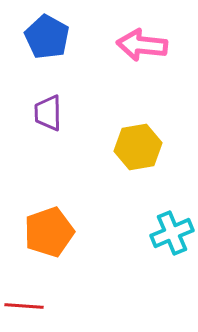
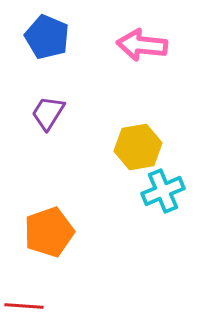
blue pentagon: rotated 6 degrees counterclockwise
purple trapezoid: rotated 33 degrees clockwise
cyan cross: moved 9 px left, 42 px up
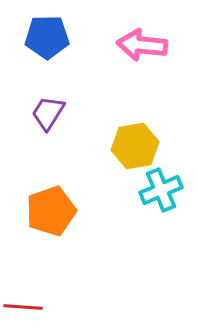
blue pentagon: rotated 24 degrees counterclockwise
yellow hexagon: moved 3 px left, 1 px up
cyan cross: moved 2 px left, 1 px up
orange pentagon: moved 2 px right, 21 px up
red line: moved 1 px left, 1 px down
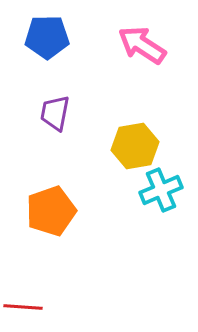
pink arrow: rotated 27 degrees clockwise
purple trapezoid: moved 7 px right; rotated 21 degrees counterclockwise
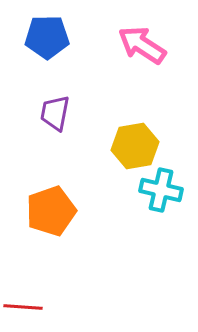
cyan cross: rotated 36 degrees clockwise
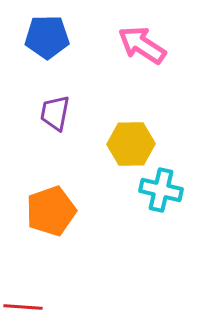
yellow hexagon: moved 4 px left, 2 px up; rotated 9 degrees clockwise
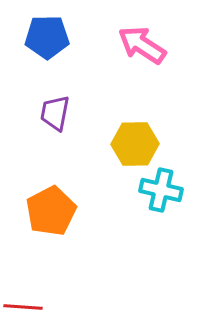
yellow hexagon: moved 4 px right
orange pentagon: rotated 9 degrees counterclockwise
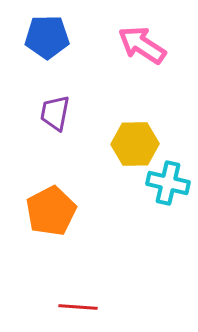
cyan cross: moved 7 px right, 7 px up
red line: moved 55 px right
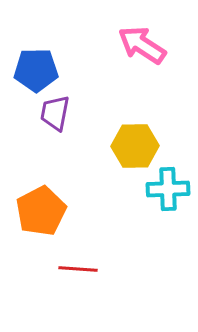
blue pentagon: moved 11 px left, 33 px down
yellow hexagon: moved 2 px down
cyan cross: moved 6 px down; rotated 15 degrees counterclockwise
orange pentagon: moved 10 px left
red line: moved 38 px up
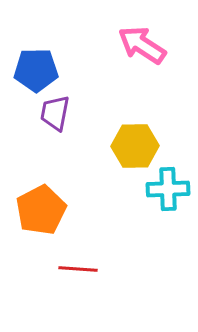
orange pentagon: moved 1 px up
